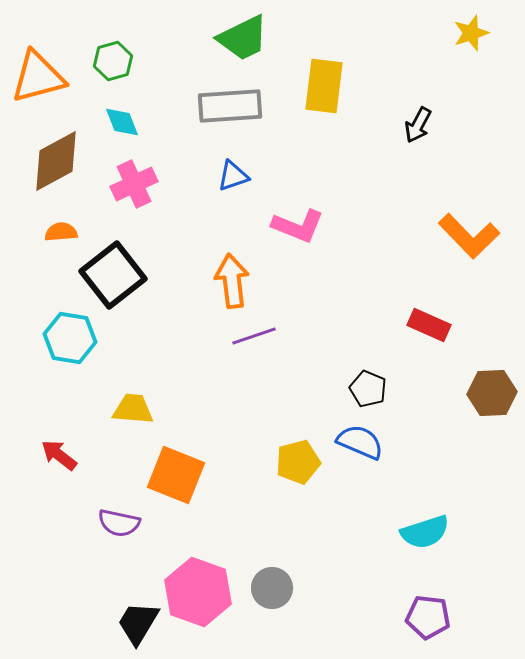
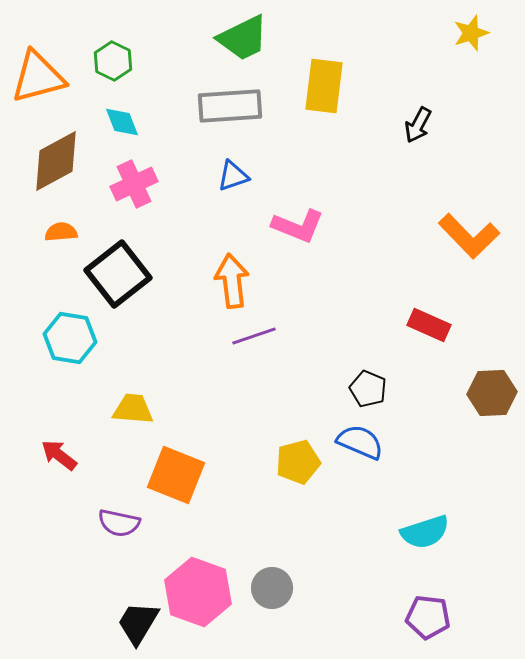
green hexagon: rotated 18 degrees counterclockwise
black square: moved 5 px right, 1 px up
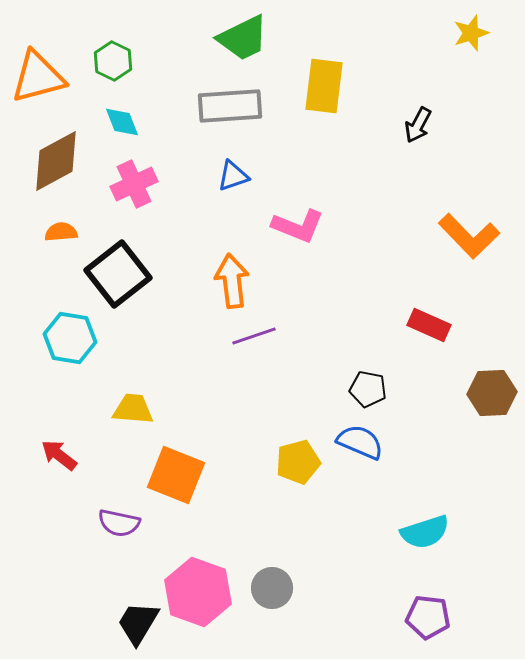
black pentagon: rotated 12 degrees counterclockwise
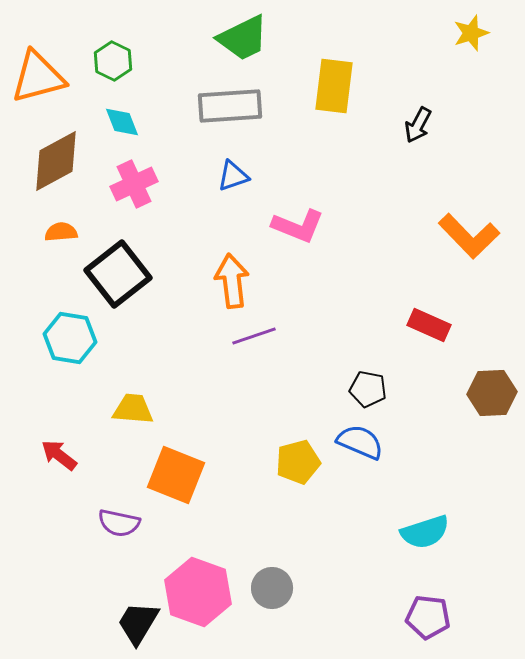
yellow rectangle: moved 10 px right
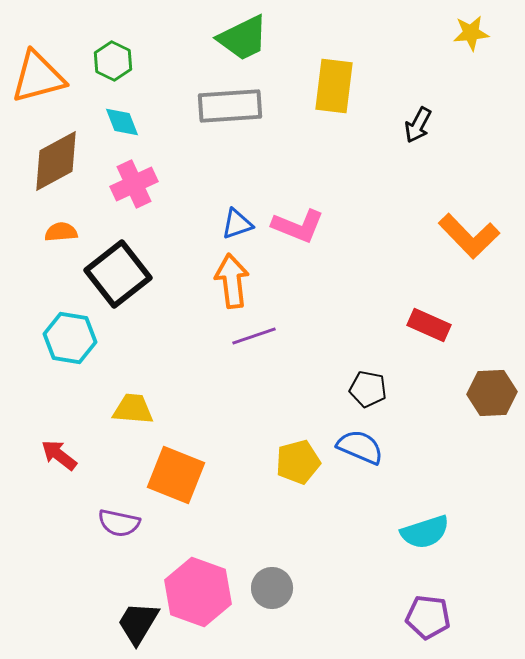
yellow star: rotated 12 degrees clockwise
blue triangle: moved 4 px right, 48 px down
blue semicircle: moved 5 px down
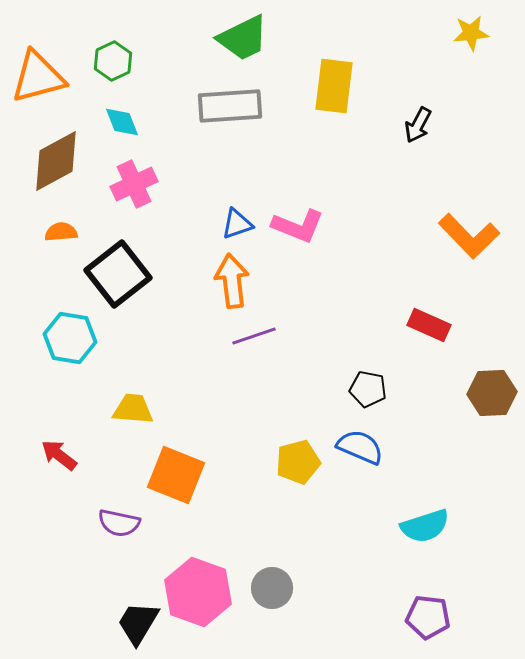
green hexagon: rotated 9 degrees clockwise
cyan semicircle: moved 6 px up
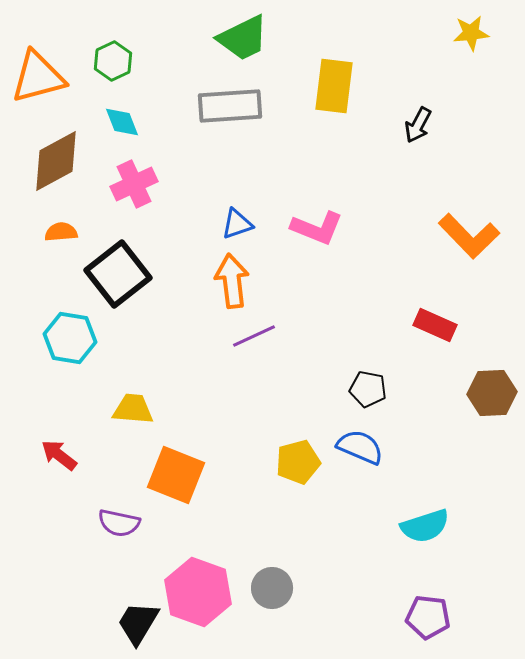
pink L-shape: moved 19 px right, 2 px down
red rectangle: moved 6 px right
purple line: rotated 6 degrees counterclockwise
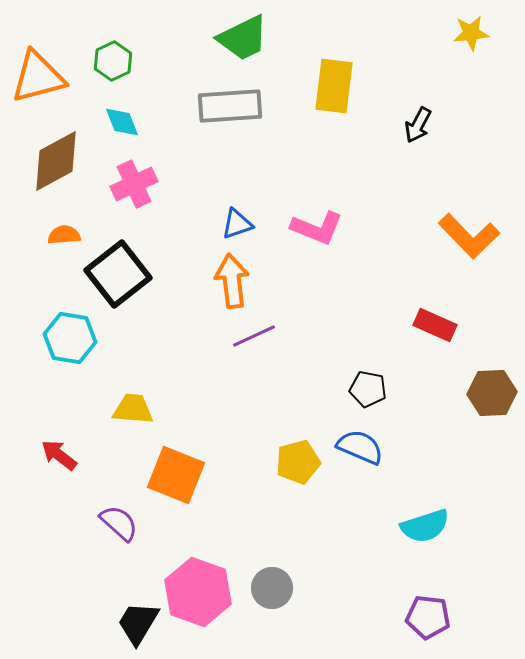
orange semicircle: moved 3 px right, 3 px down
purple semicircle: rotated 150 degrees counterclockwise
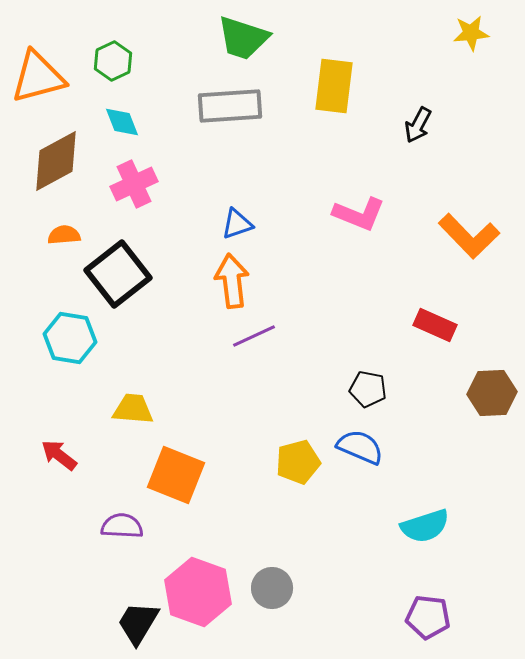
green trapezoid: rotated 44 degrees clockwise
pink L-shape: moved 42 px right, 14 px up
purple semicircle: moved 3 px right, 3 px down; rotated 39 degrees counterclockwise
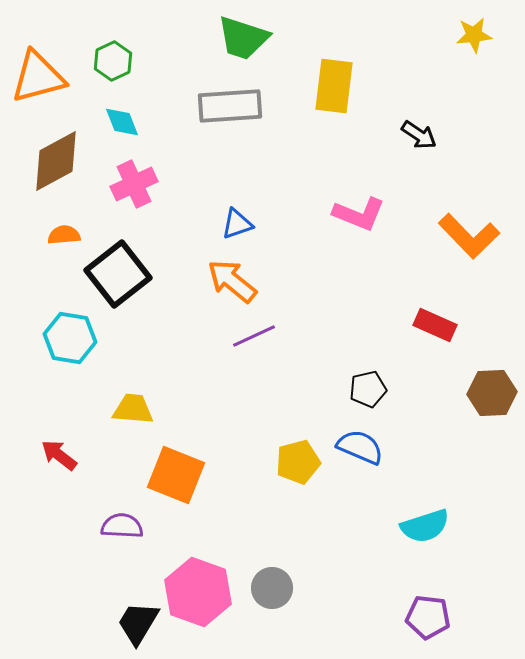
yellow star: moved 3 px right, 2 px down
black arrow: moved 1 px right, 10 px down; rotated 84 degrees counterclockwise
orange arrow: rotated 44 degrees counterclockwise
black pentagon: rotated 24 degrees counterclockwise
